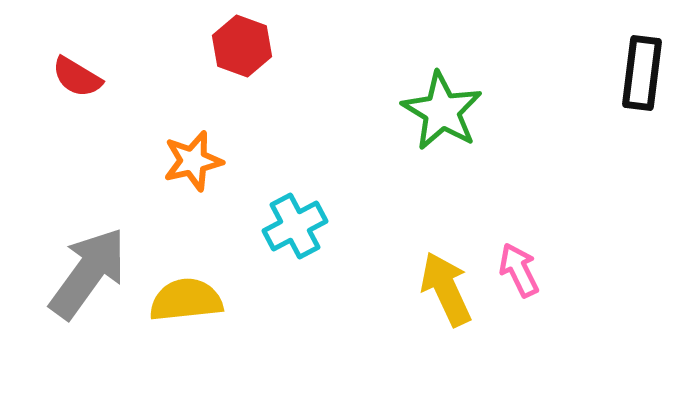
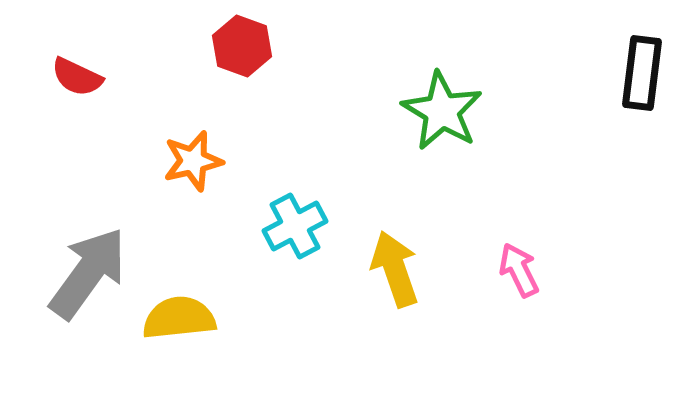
red semicircle: rotated 6 degrees counterclockwise
yellow arrow: moved 51 px left, 20 px up; rotated 6 degrees clockwise
yellow semicircle: moved 7 px left, 18 px down
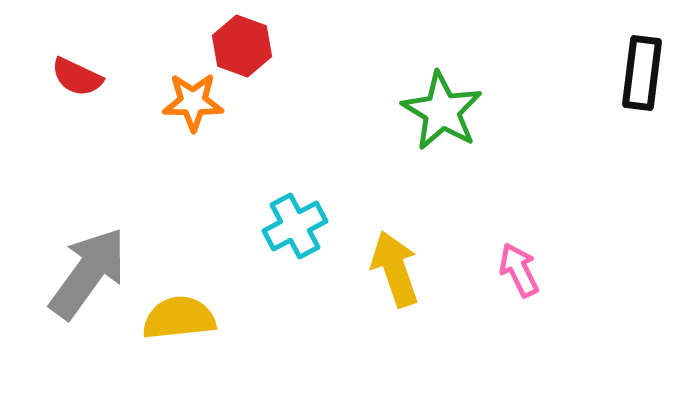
orange star: moved 59 px up; rotated 14 degrees clockwise
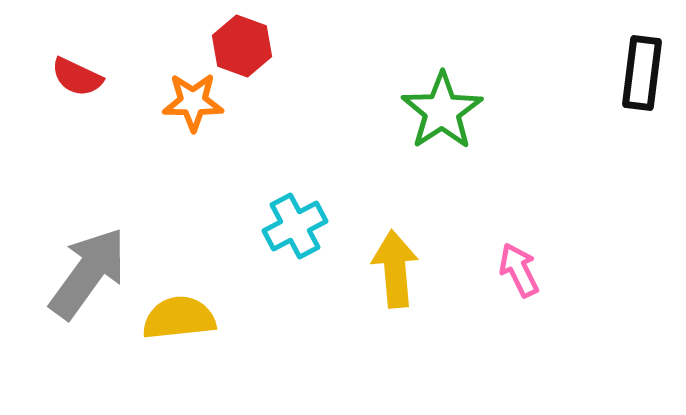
green star: rotated 8 degrees clockwise
yellow arrow: rotated 14 degrees clockwise
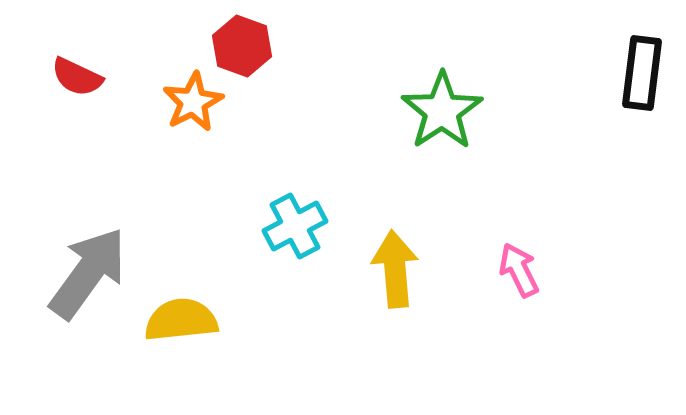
orange star: rotated 28 degrees counterclockwise
yellow semicircle: moved 2 px right, 2 px down
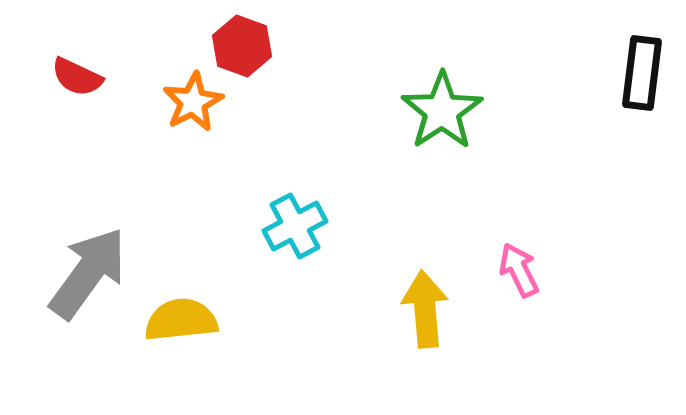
yellow arrow: moved 30 px right, 40 px down
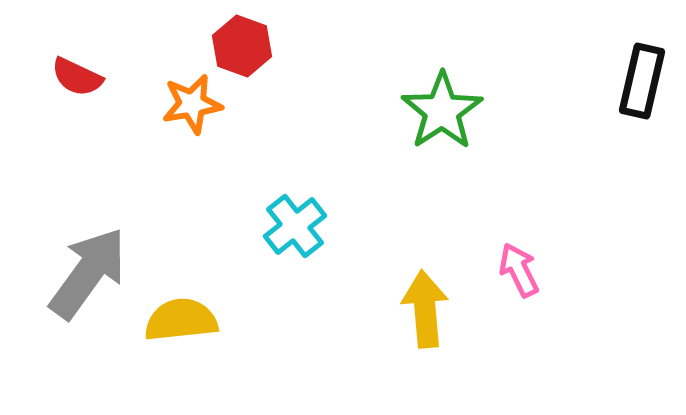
black rectangle: moved 8 px down; rotated 6 degrees clockwise
orange star: moved 1 px left, 2 px down; rotated 18 degrees clockwise
cyan cross: rotated 10 degrees counterclockwise
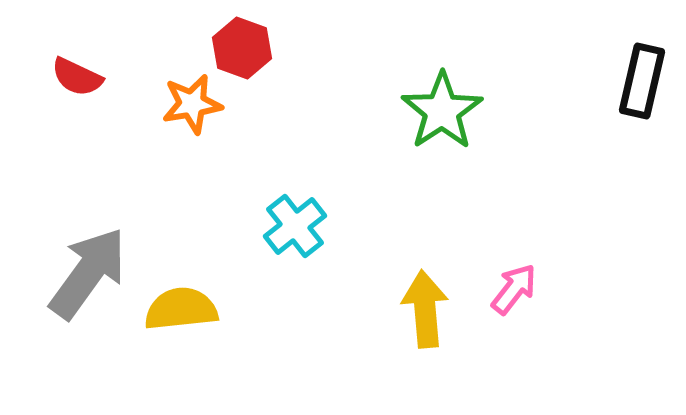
red hexagon: moved 2 px down
pink arrow: moved 5 px left, 19 px down; rotated 64 degrees clockwise
yellow semicircle: moved 11 px up
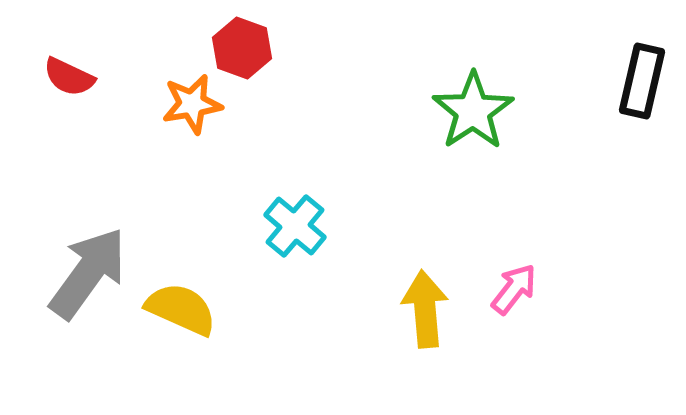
red semicircle: moved 8 px left
green star: moved 31 px right
cyan cross: rotated 12 degrees counterclockwise
yellow semicircle: rotated 30 degrees clockwise
